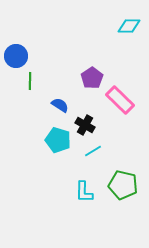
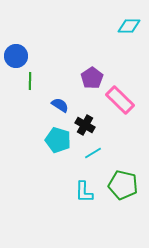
cyan line: moved 2 px down
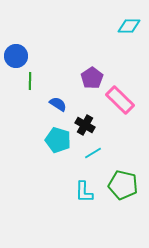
blue semicircle: moved 2 px left, 1 px up
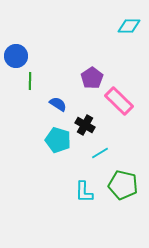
pink rectangle: moved 1 px left, 1 px down
cyan line: moved 7 px right
